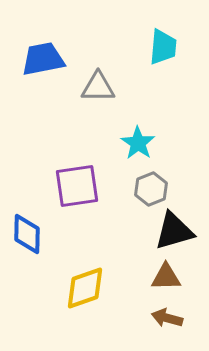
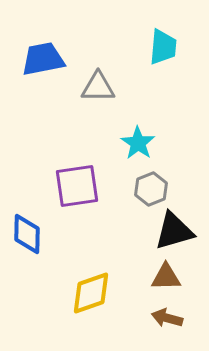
yellow diamond: moved 6 px right, 5 px down
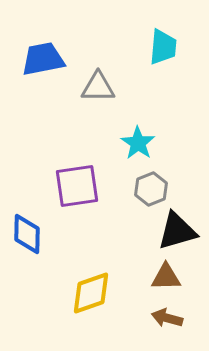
black triangle: moved 3 px right
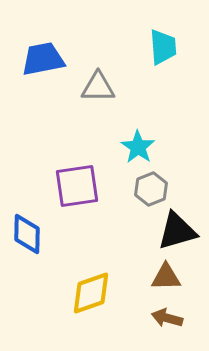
cyan trapezoid: rotated 9 degrees counterclockwise
cyan star: moved 4 px down
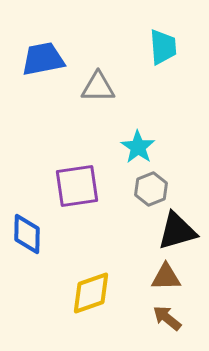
brown arrow: rotated 24 degrees clockwise
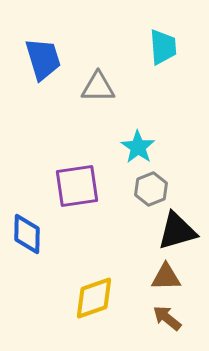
blue trapezoid: rotated 84 degrees clockwise
yellow diamond: moved 3 px right, 5 px down
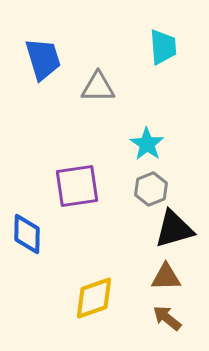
cyan star: moved 9 px right, 3 px up
black triangle: moved 3 px left, 2 px up
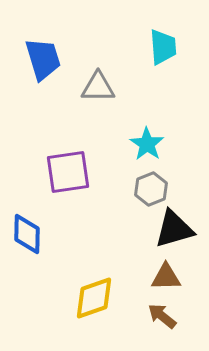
purple square: moved 9 px left, 14 px up
brown arrow: moved 5 px left, 2 px up
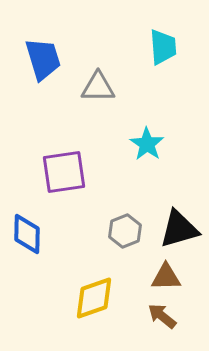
purple square: moved 4 px left
gray hexagon: moved 26 px left, 42 px down
black triangle: moved 5 px right
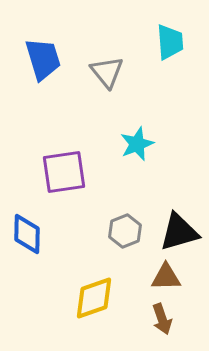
cyan trapezoid: moved 7 px right, 5 px up
gray triangle: moved 9 px right, 15 px up; rotated 51 degrees clockwise
cyan star: moved 10 px left; rotated 16 degrees clockwise
black triangle: moved 3 px down
brown arrow: moved 3 px down; rotated 148 degrees counterclockwise
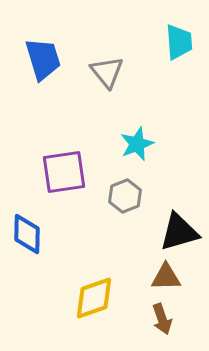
cyan trapezoid: moved 9 px right
gray hexagon: moved 35 px up
